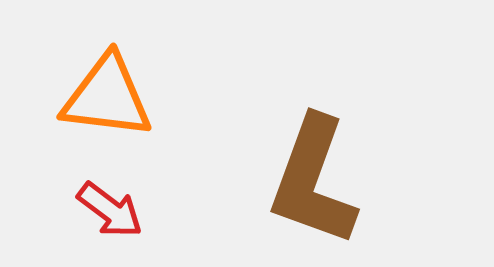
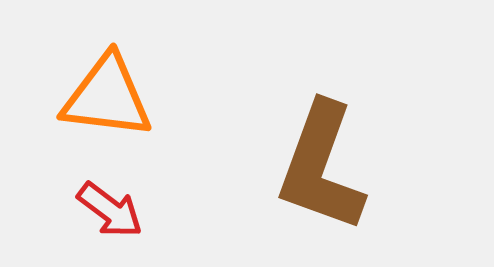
brown L-shape: moved 8 px right, 14 px up
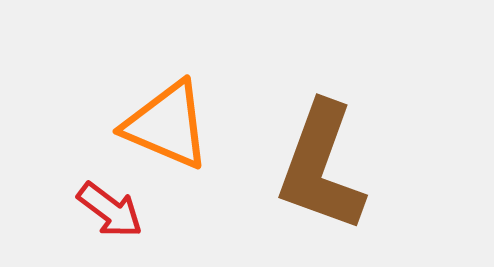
orange triangle: moved 60 px right, 28 px down; rotated 16 degrees clockwise
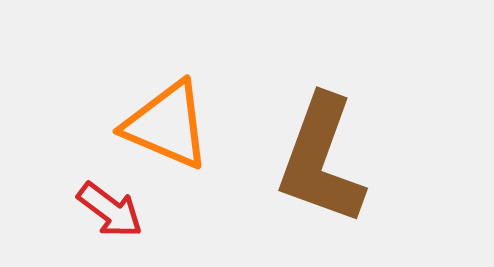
brown L-shape: moved 7 px up
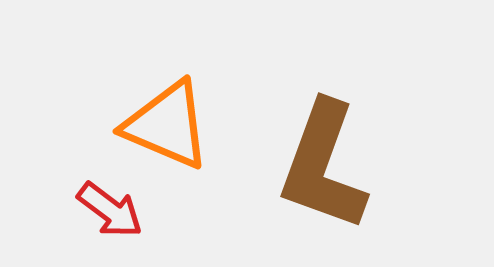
brown L-shape: moved 2 px right, 6 px down
